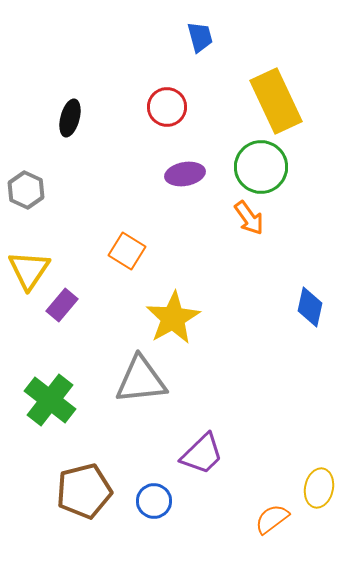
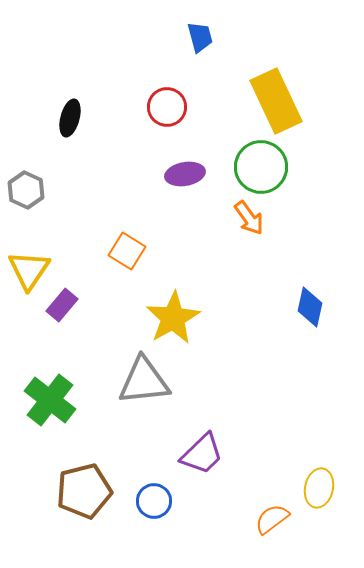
gray triangle: moved 3 px right, 1 px down
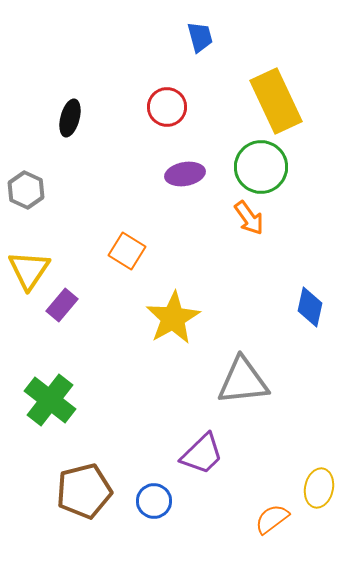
gray triangle: moved 99 px right
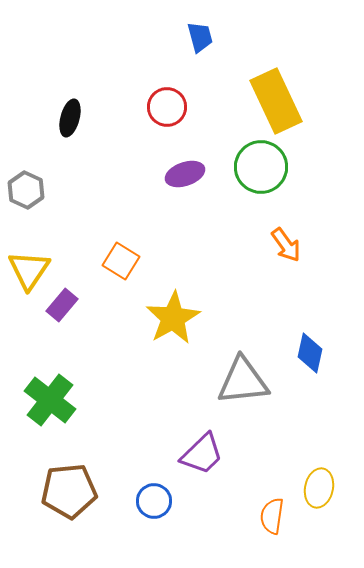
purple ellipse: rotated 9 degrees counterclockwise
orange arrow: moved 37 px right, 27 px down
orange square: moved 6 px left, 10 px down
blue diamond: moved 46 px down
brown pentagon: moved 15 px left; rotated 8 degrees clockwise
orange semicircle: moved 3 px up; rotated 45 degrees counterclockwise
